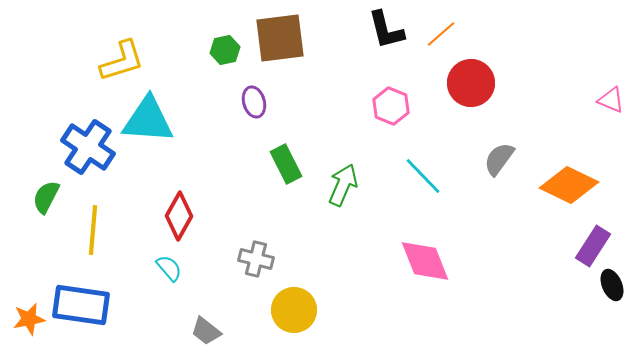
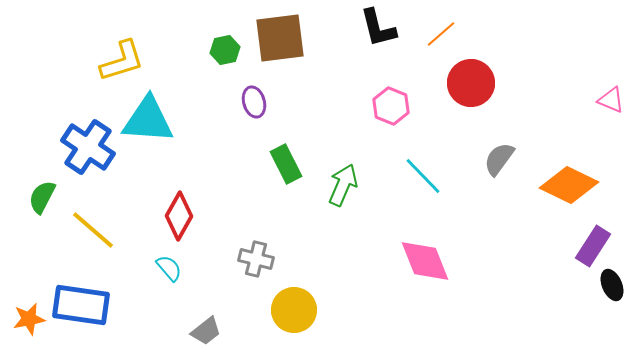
black L-shape: moved 8 px left, 2 px up
green semicircle: moved 4 px left
yellow line: rotated 54 degrees counterclockwise
gray trapezoid: rotated 76 degrees counterclockwise
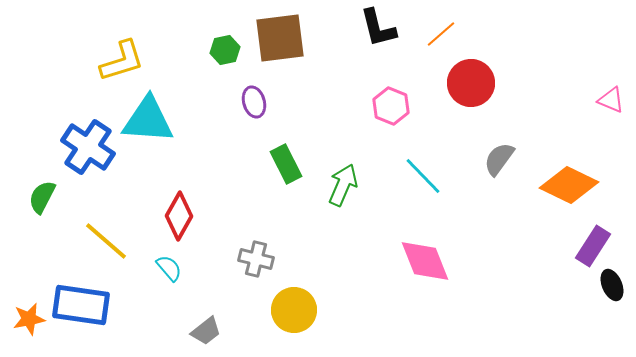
yellow line: moved 13 px right, 11 px down
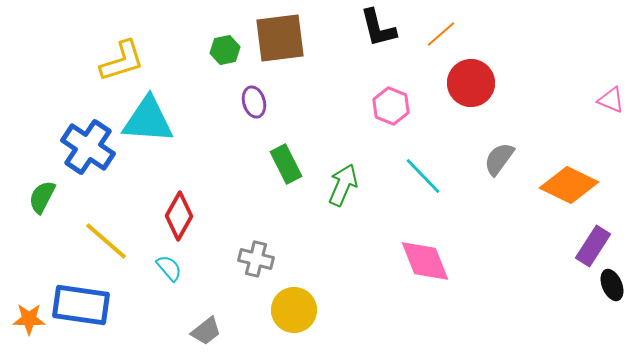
orange star: rotated 12 degrees clockwise
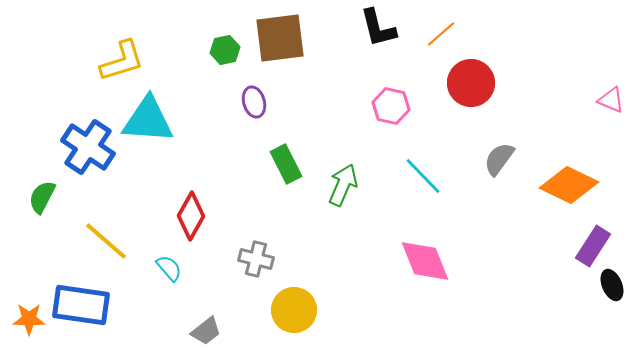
pink hexagon: rotated 9 degrees counterclockwise
red diamond: moved 12 px right
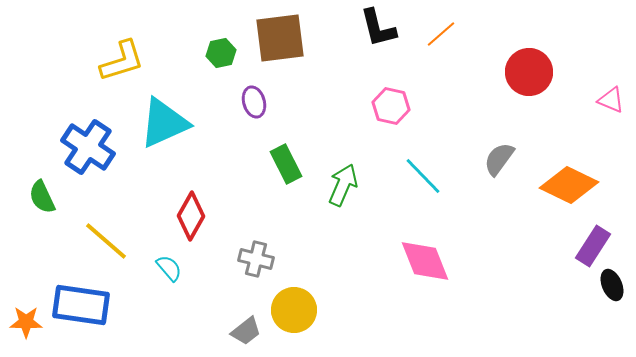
green hexagon: moved 4 px left, 3 px down
red circle: moved 58 px right, 11 px up
cyan triangle: moved 16 px right, 3 px down; rotated 28 degrees counterclockwise
green semicircle: rotated 52 degrees counterclockwise
orange star: moved 3 px left, 3 px down
gray trapezoid: moved 40 px right
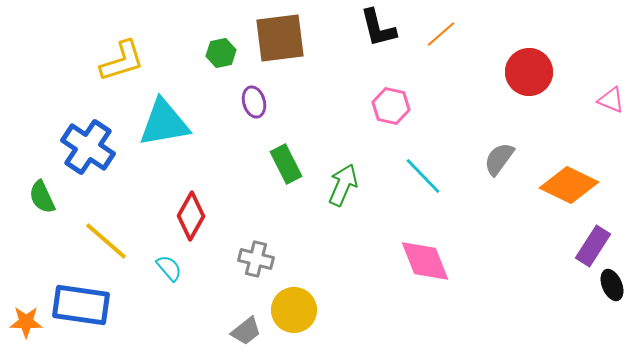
cyan triangle: rotated 14 degrees clockwise
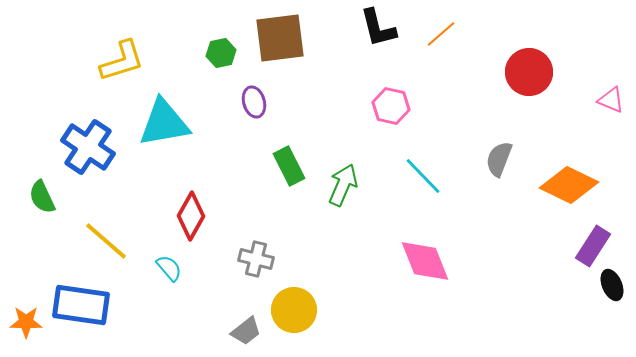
gray semicircle: rotated 15 degrees counterclockwise
green rectangle: moved 3 px right, 2 px down
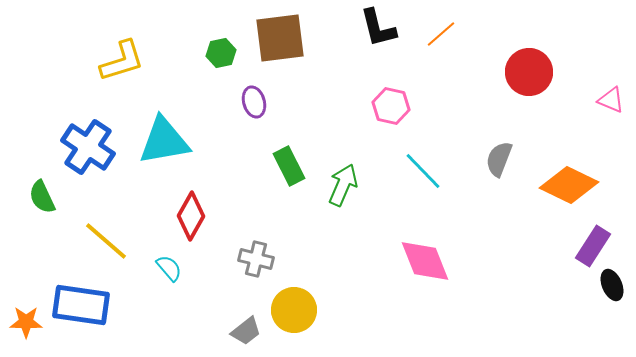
cyan triangle: moved 18 px down
cyan line: moved 5 px up
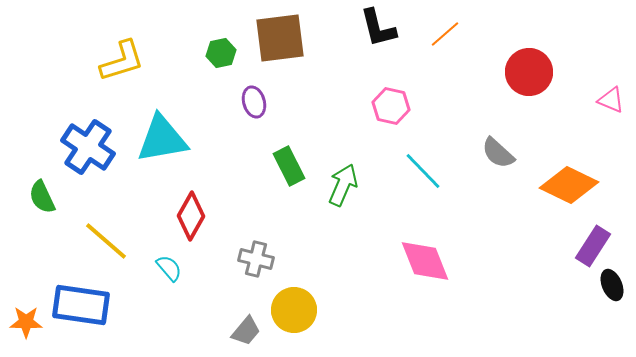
orange line: moved 4 px right
cyan triangle: moved 2 px left, 2 px up
gray semicircle: moved 1 px left, 6 px up; rotated 69 degrees counterclockwise
gray trapezoid: rotated 12 degrees counterclockwise
